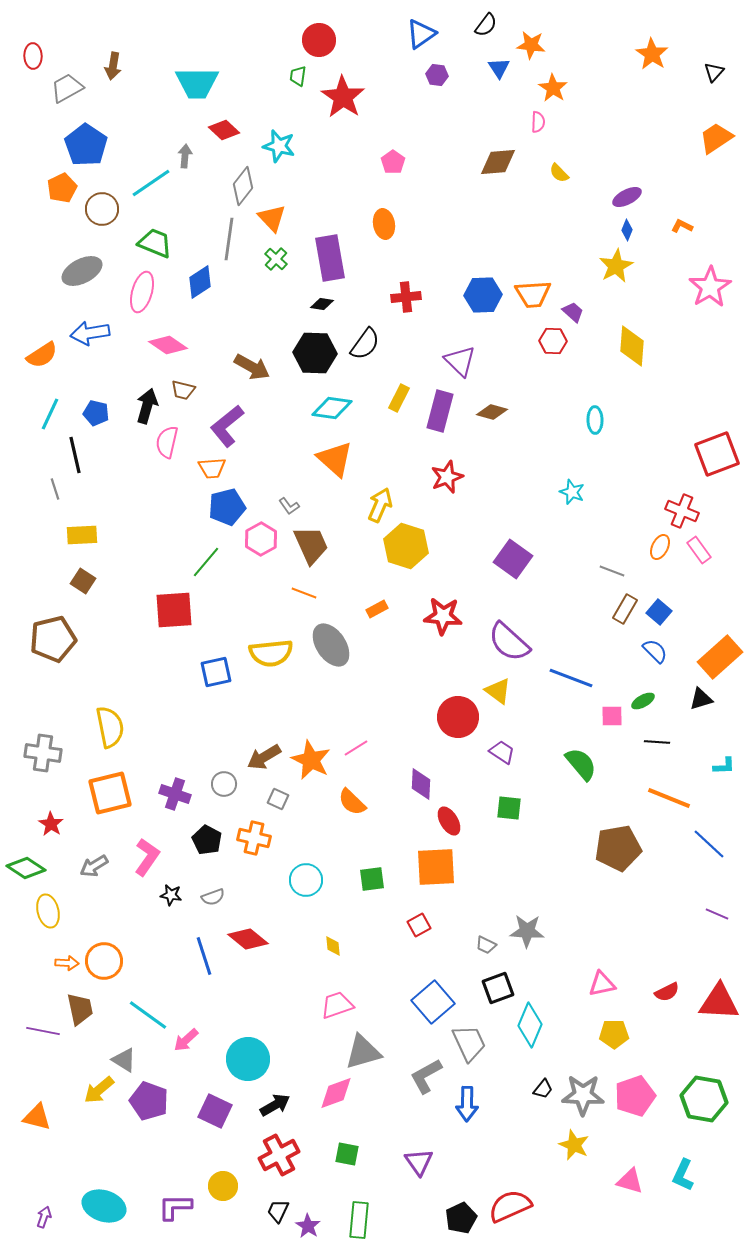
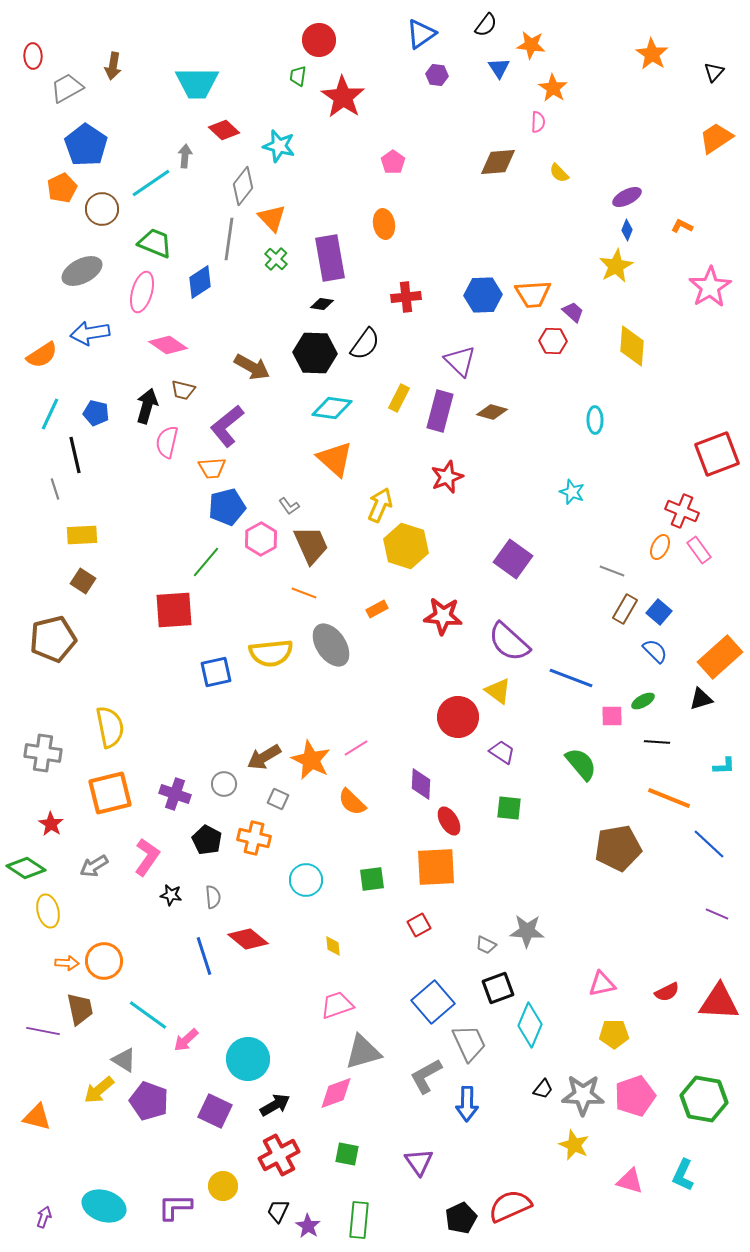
gray semicircle at (213, 897): rotated 75 degrees counterclockwise
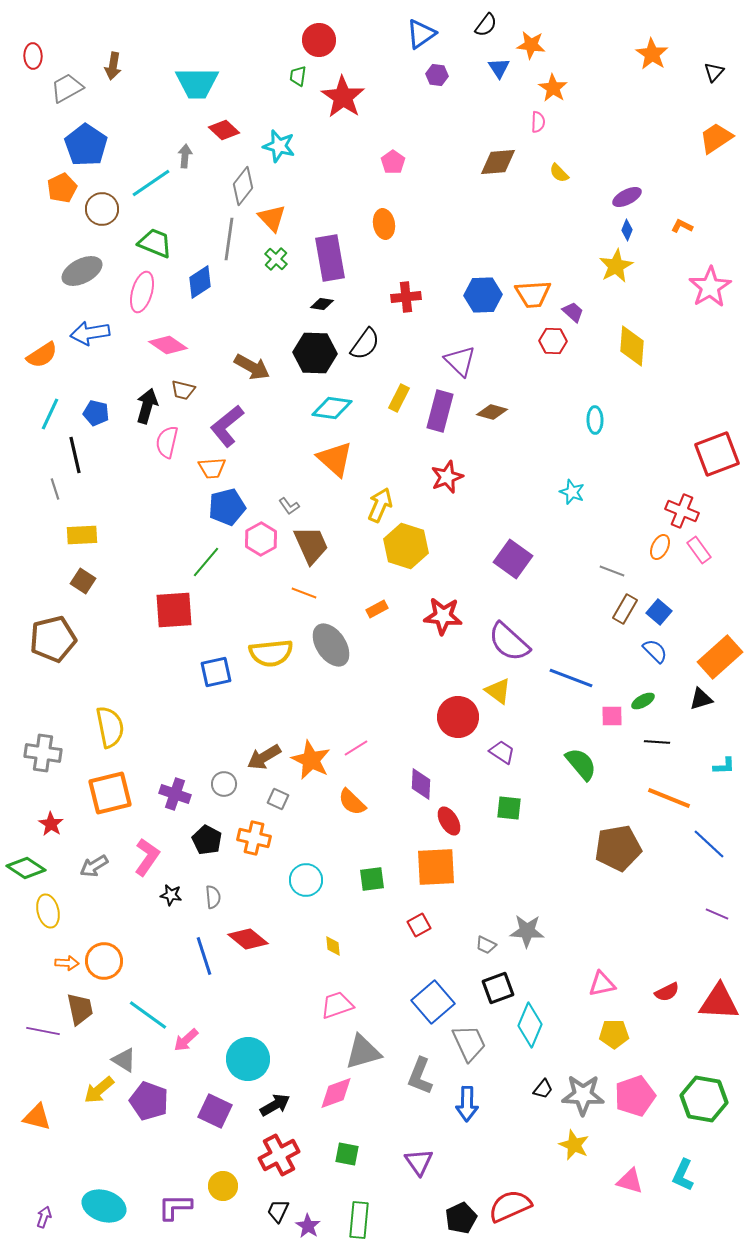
gray L-shape at (426, 1076): moved 6 px left; rotated 39 degrees counterclockwise
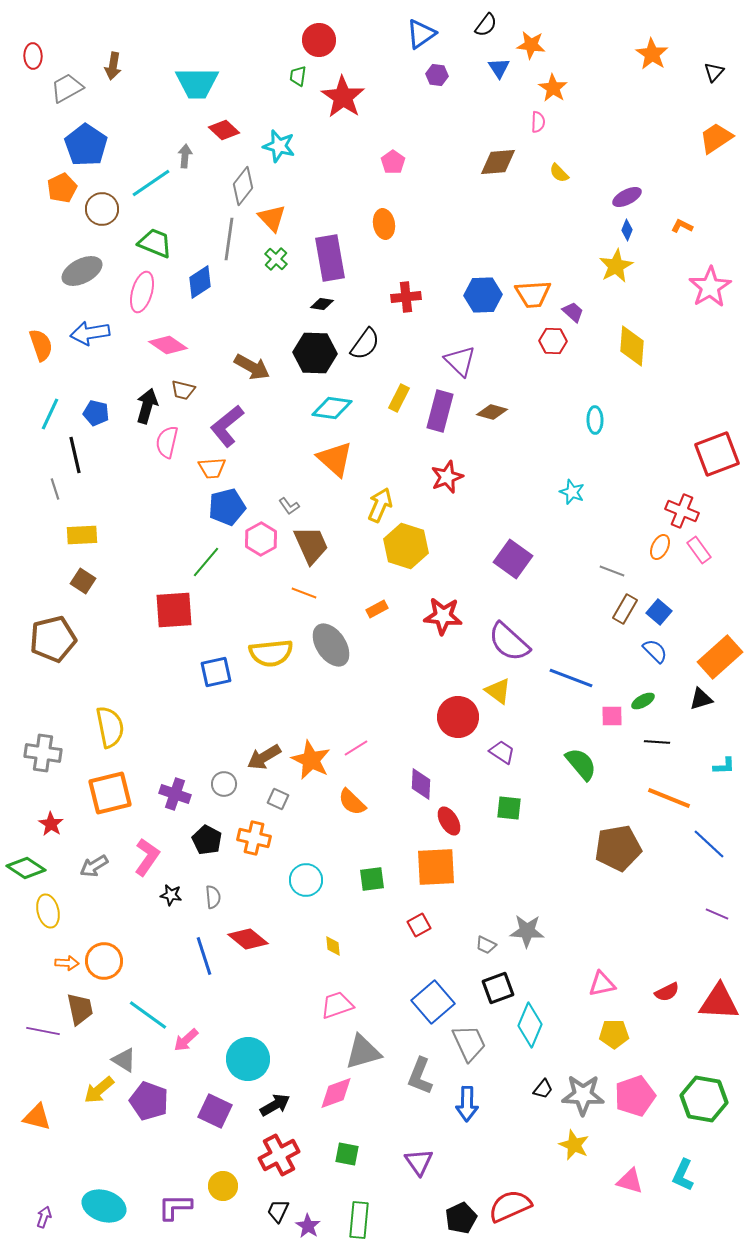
orange semicircle at (42, 355): moved 1 px left, 10 px up; rotated 76 degrees counterclockwise
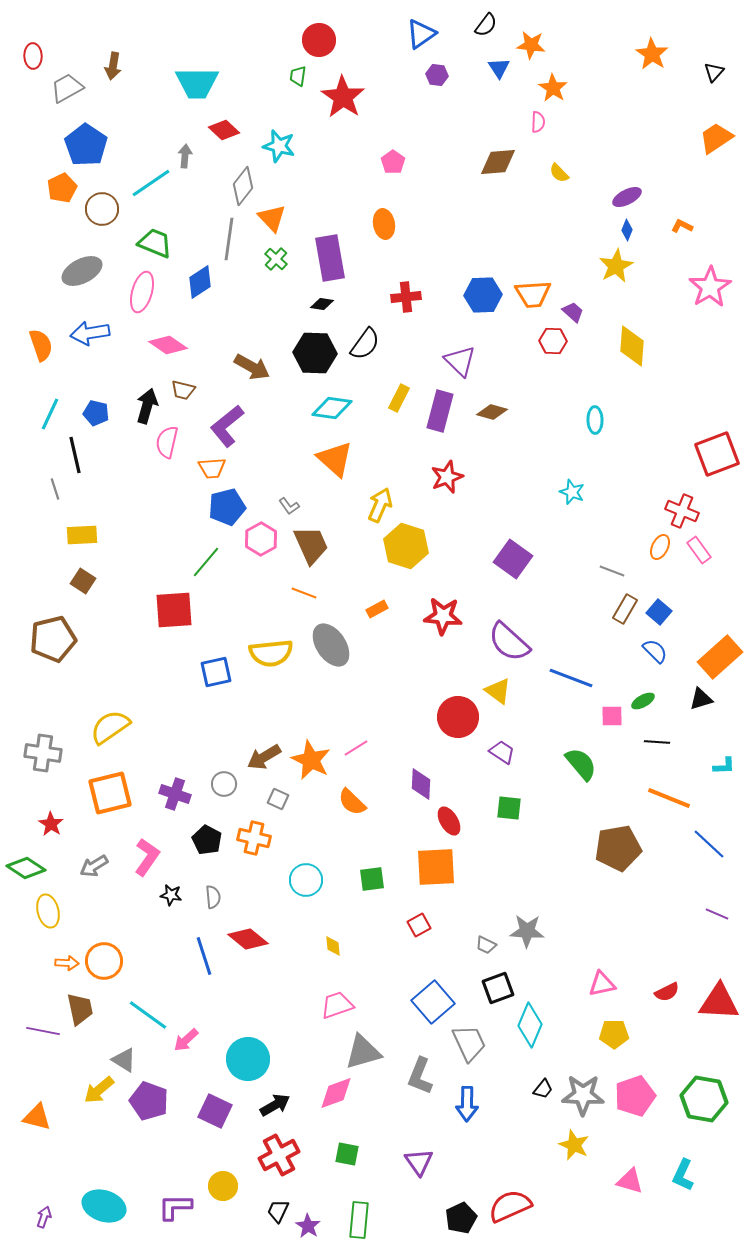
yellow semicircle at (110, 727): rotated 114 degrees counterclockwise
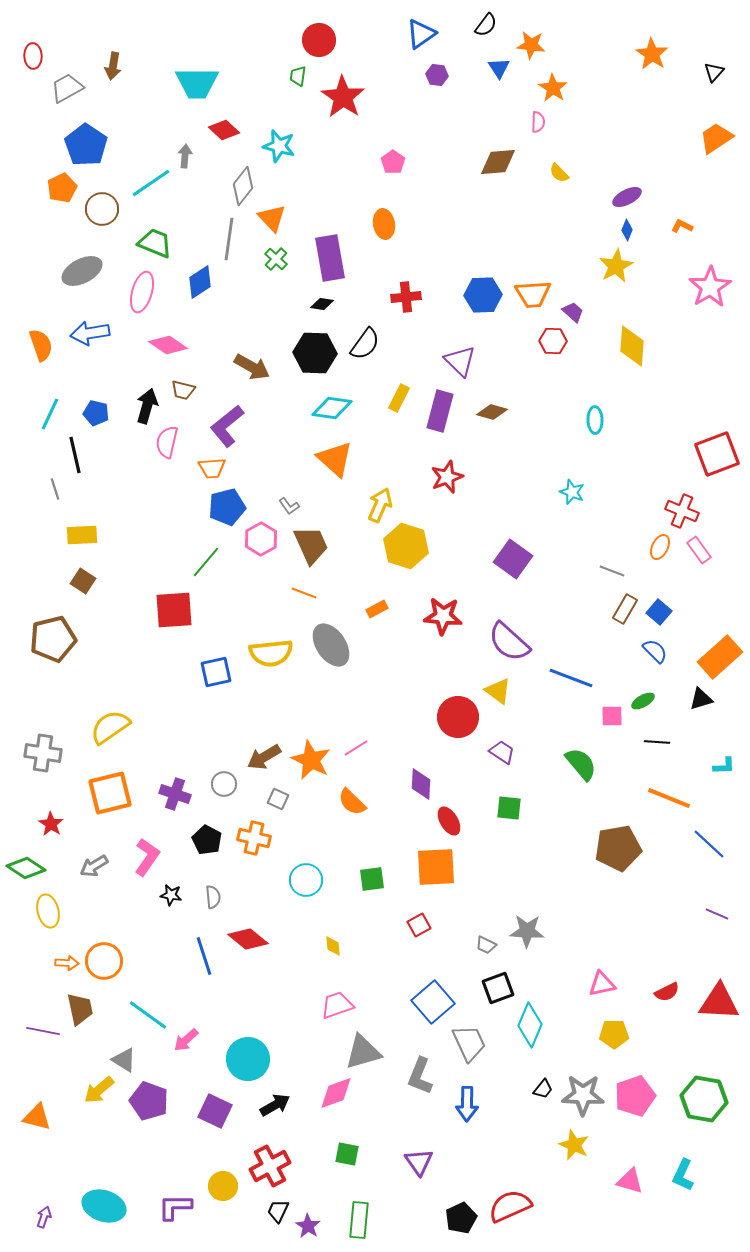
red cross at (279, 1155): moved 9 px left, 11 px down
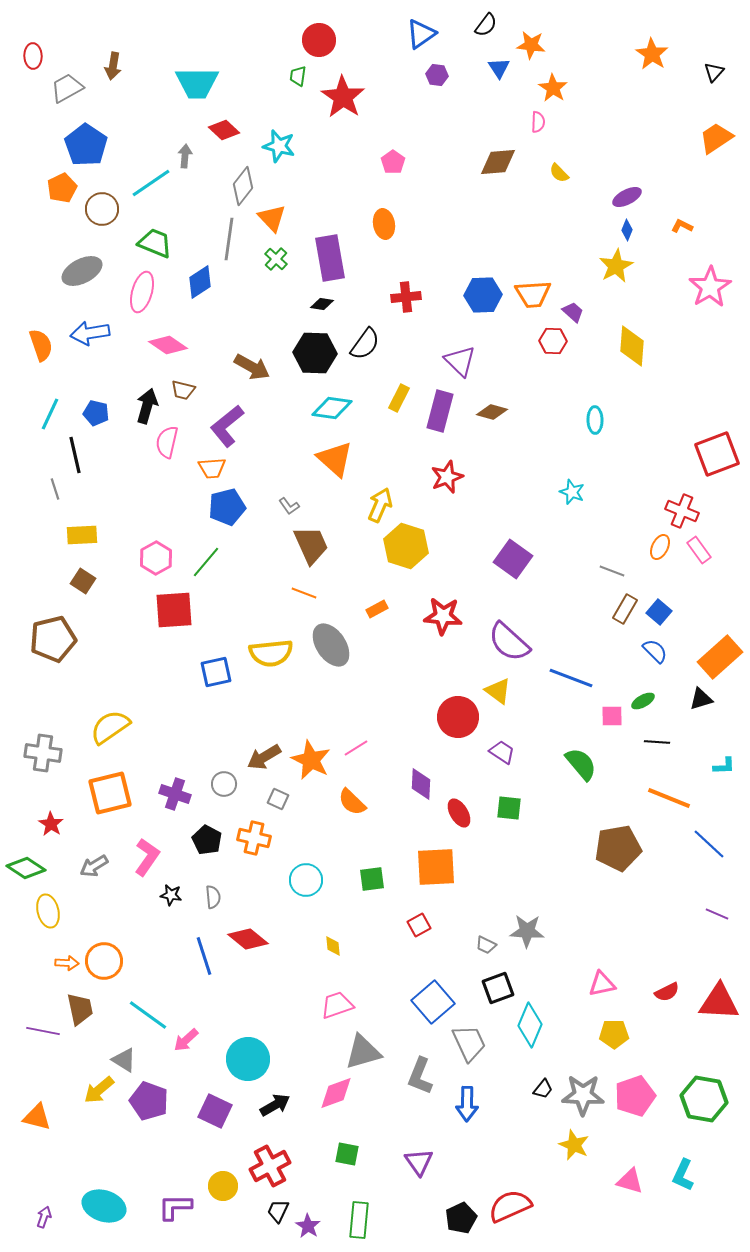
pink hexagon at (261, 539): moved 105 px left, 19 px down
red ellipse at (449, 821): moved 10 px right, 8 px up
